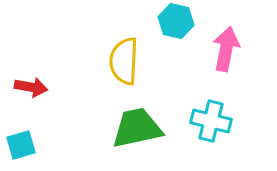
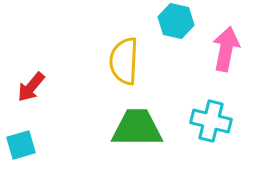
red arrow: rotated 120 degrees clockwise
green trapezoid: rotated 12 degrees clockwise
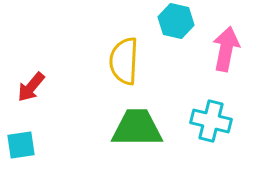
cyan square: rotated 8 degrees clockwise
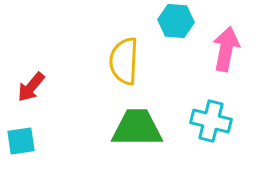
cyan hexagon: rotated 8 degrees counterclockwise
cyan square: moved 4 px up
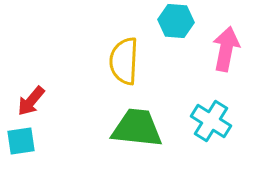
red arrow: moved 14 px down
cyan cross: rotated 18 degrees clockwise
green trapezoid: rotated 6 degrees clockwise
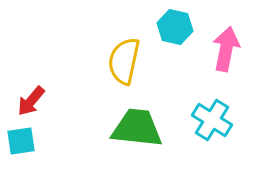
cyan hexagon: moved 1 px left, 6 px down; rotated 8 degrees clockwise
yellow semicircle: rotated 9 degrees clockwise
cyan cross: moved 1 px right, 1 px up
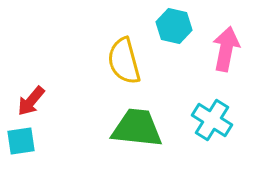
cyan hexagon: moved 1 px left, 1 px up
yellow semicircle: rotated 27 degrees counterclockwise
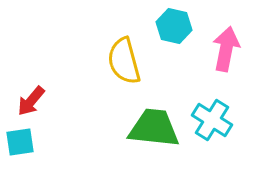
green trapezoid: moved 17 px right
cyan square: moved 1 px left, 1 px down
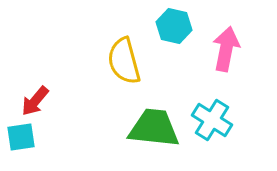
red arrow: moved 4 px right
cyan square: moved 1 px right, 5 px up
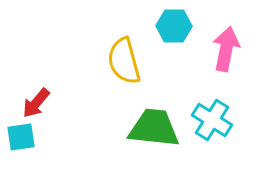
cyan hexagon: rotated 12 degrees counterclockwise
red arrow: moved 1 px right, 2 px down
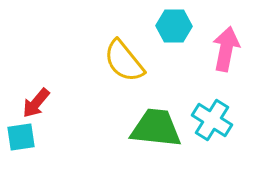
yellow semicircle: rotated 24 degrees counterclockwise
green trapezoid: moved 2 px right
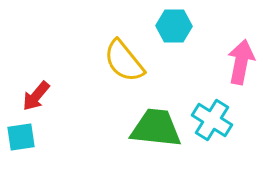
pink arrow: moved 15 px right, 13 px down
red arrow: moved 7 px up
